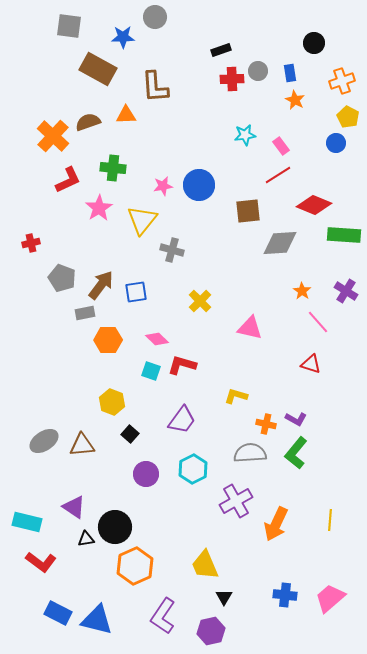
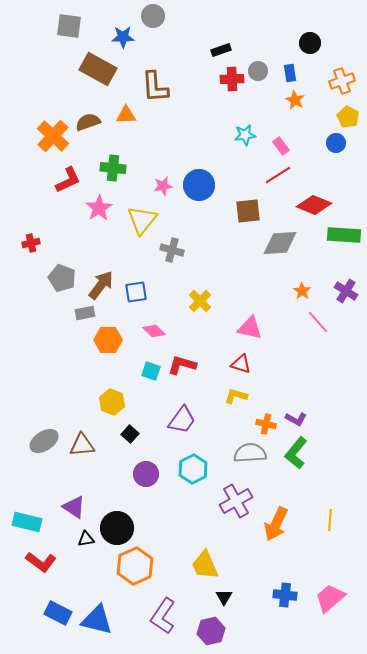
gray circle at (155, 17): moved 2 px left, 1 px up
black circle at (314, 43): moved 4 px left
pink diamond at (157, 339): moved 3 px left, 8 px up
red triangle at (311, 364): moved 70 px left
black circle at (115, 527): moved 2 px right, 1 px down
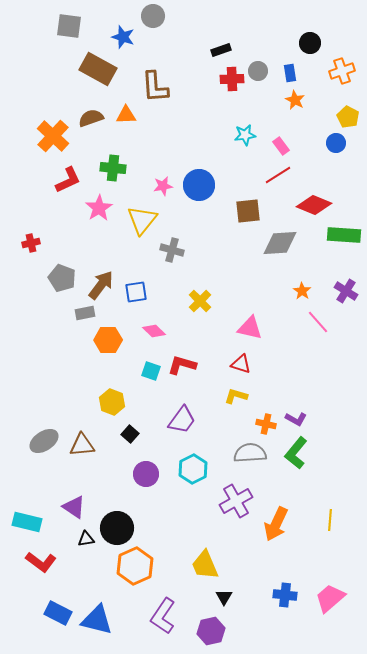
blue star at (123, 37): rotated 20 degrees clockwise
orange cross at (342, 81): moved 10 px up
brown semicircle at (88, 122): moved 3 px right, 4 px up
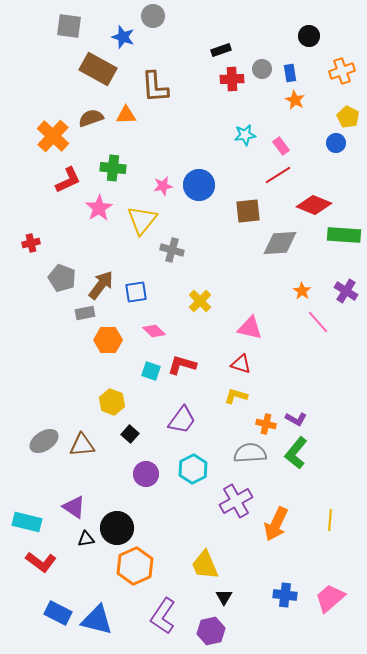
black circle at (310, 43): moved 1 px left, 7 px up
gray circle at (258, 71): moved 4 px right, 2 px up
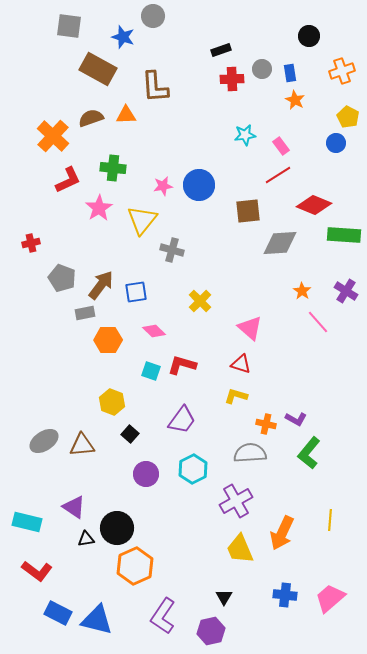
pink triangle at (250, 328): rotated 28 degrees clockwise
green L-shape at (296, 453): moved 13 px right
orange arrow at (276, 524): moved 6 px right, 9 px down
red L-shape at (41, 562): moved 4 px left, 9 px down
yellow trapezoid at (205, 565): moved 35 px right, 16 px up
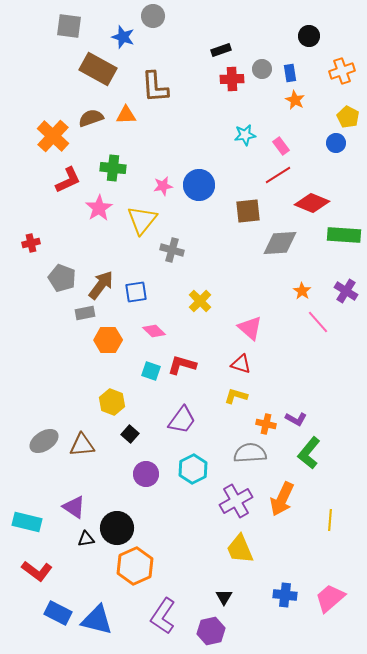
red diamond at (314, 205): moved 2 px left, 2 px up
orange arrow at (282, 533): moved 34 px up
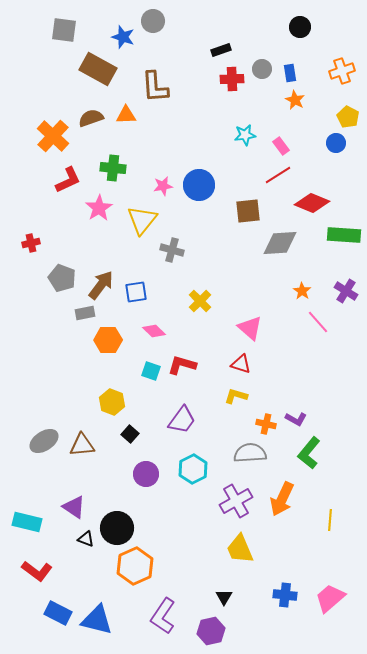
gray circle at (153, 16): moved 5 px down
gray square at (69, 26): moved 5 px left, 4 px down
black circle at (309, 36): moved 9 px left, 9 px up
black triangle at (86, 539): rotated 30 degrees clockwise
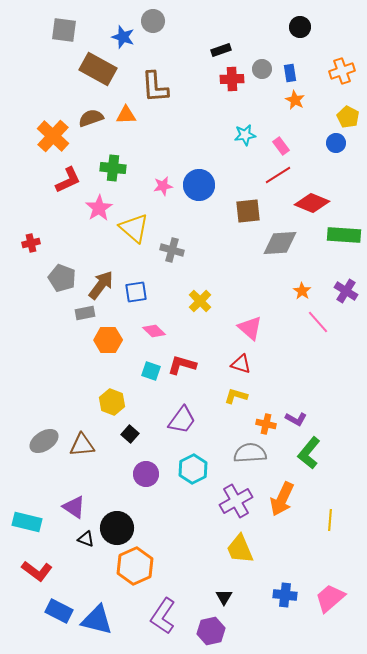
yellow triangle at (142, 220): moved 8 px left, 8 px down; rotated 28 degrees counterclockwise
blue rectangle at (58, 613): moved 1 px right, 2 px up
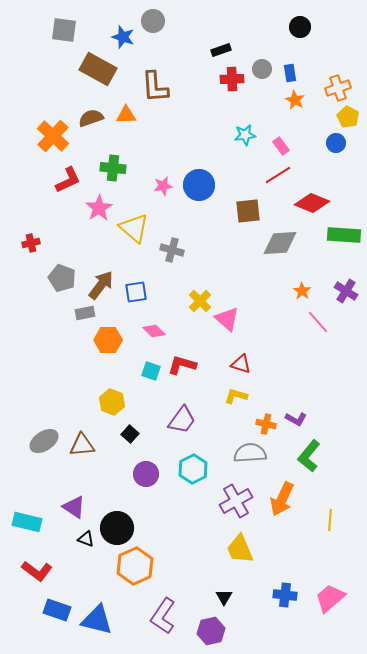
orange cross at (342, 71): moved 4 px left, 17 px down
pink triangle at (250, 328): moved 23 px left, 9 px up
green L-shape at (309, 453): moved 3 px down
blue rectangle at (59, 611): moved 2 px left, 1 px up; rotated 8 degrees counterclockwise
